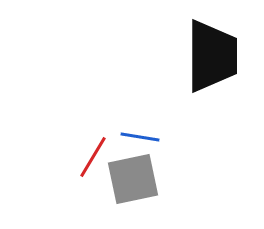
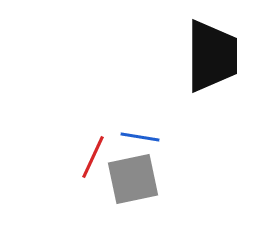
red line: rotated 6 degrees counterclockwise
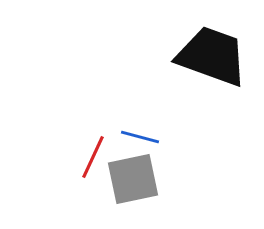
black trapezoid: rotated 70 degrees counterclockwise
blue line: rotated 6 degrees clockwise
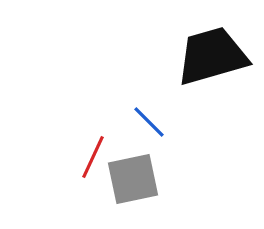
black trapezoid: rotated 36 degrees counterclockwise
blue line: moved 9 px right, 15 px up; rotated 30 degrees clockwise
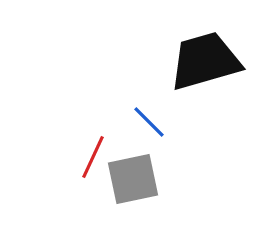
black trapezoid: moved 7 px left, 5 px down
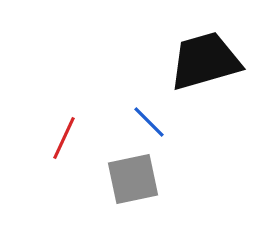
red line: moved 29 px left, 19 px up
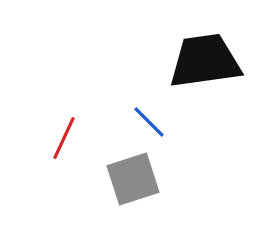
black trapezoid: rotated 8 degrees clockwise
gray square: rotated 6 degrees counterclockwise
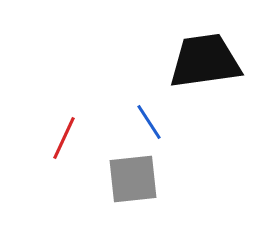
blue line: rotated 12 degrees clockwise
gray square: rotated 12 degrees clockwise
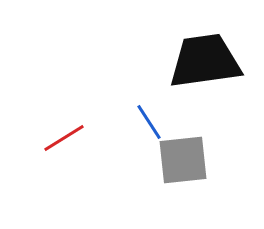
red line: rotated 33 degrees clockwise
gray square: moved 50 px right, 19 px up
